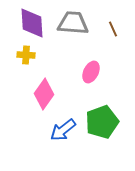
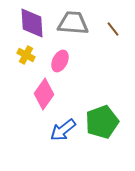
brown line: rotated 14 degrees counterclockwise
yellow cross: rotated 24 degrees clockwise
pink ellipse: moved 31 px left, 11 px up
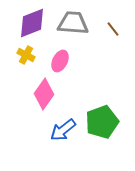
purple diamond: rotated 72 degrees clockwise
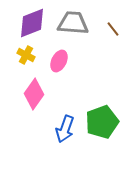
pink ellipse: moved 1 px left
pink diamond: moved 10 px left
blue arrow: moved 2 px right, 1 px up; rotated 32 degrees counterclockwise
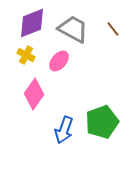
gray trapezoid: moved 6 px down; rotated 24 degrees clockwise
pink ellipse: rotated 15 degrees clockwise
blue arrow: moved 1 px left, 1 px down
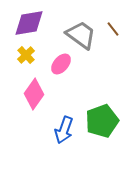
purple diamond: moved 3 px left; rotated 12 degrees clockwise
gray trapezoid: moved 8 px right, 6 px down; rotated 8 degrees clockwise
yellow cross: rotated 18 degrees clockwise
pink ellipse: moved 2 px right, 3 px down
green pentagon: moved 1 px up
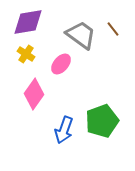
purple diamond: moved 1 px left, 1 px up
yellow cross: moved 1 px up; rotated 12 degrees counterclockwise
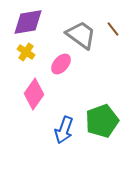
yellow cross: moved 2 px up
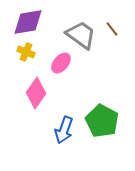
brown line: moved 1 px left
yellow cross: rotated 12 degrees counterclockwise
pink ellipse: moved 1 px up
pink diamond: moved 2 px right, 1 px up
green pentagon: rotated 24 degrees counterclockwise
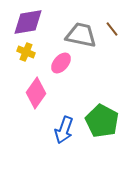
gray trapezoid: rotated 24 degrees counterclockwise
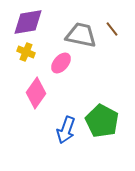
blue arrow: moved 2 px right
